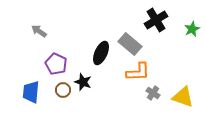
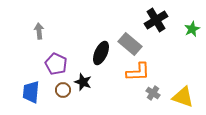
gray arrow: rotated 49 degrees clockwise
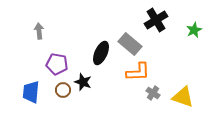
green star: moved 2 px right, 1 px down
purple pentagon: moved 1 px right; rotated 15 degrees counterclockwise
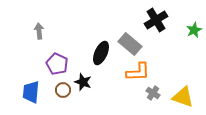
purple pentagon: rotated 15 degrees clockwise
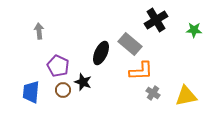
green star: rotated 28 degrees clockwise
purple pentagon: moved 1 px right, 2 px down
orange L-shape: moved 3 px right, 1 px up
yellow triangle: moved 3 px right, 1 px up; rotated 30 degrees counterclockwise
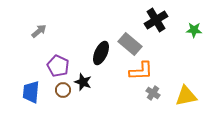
gray arrow: rotated 56 degrees clockwise
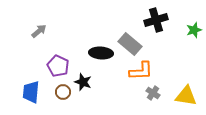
black cross: rotated 15 degrees clockwise
green star: rotated 21 degrees counterclockwise
black ellipse: rotated 70 degrees clockwise
brown circle: moved 2 px down
yellow triangle: rotated 20 degrees clockwise
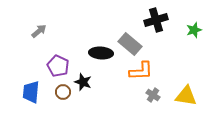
gray cross: moved 2 px down
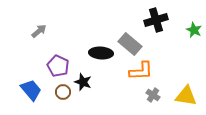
green star: rotated 28 degrees counterclockwise
blue trapezoid: moved 2 px up; rotated 135 degrees clockwise
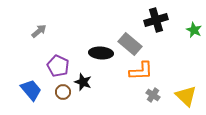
yellow triangle: rotated 35 degrees clockwise
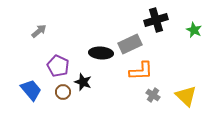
gray rectangle: rotated 65 degrees counterclockwise
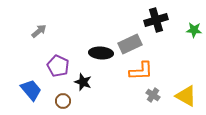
green star: rotated 21 degrees counterclockwise
brown circle: moved 9 px down
yellow triangle: rotated 15 degrees counterclockwise
